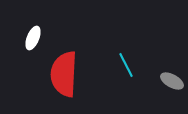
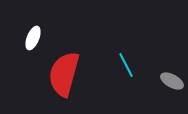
red semicircle: rotated 12 degrees clockwise
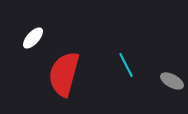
white ellipse: rotated 20 degrees clockwise
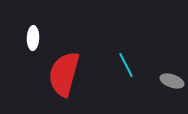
white ellipse: rotated 40 degrees counterclockwise
gray ellipse: rotated 10 degrees counterclockwise
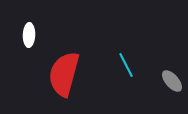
white ellipse: moved 4 px left, 3 px up
gray ellipse: rotated 30 degrees clockwise
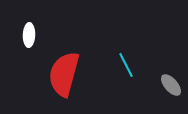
gray ellipse: moved 1 px left, 4 px down
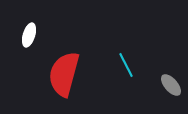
white ellipse: rotated 15 degrees clockwise
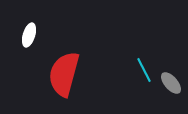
cyan line: moved 18 px right, 5 px down
gray ellipse: moved 2 px up
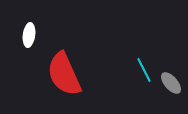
white ellipse: rotated 10 degrees counterclockwise
red semicircle: rotated 39 degrees counterclockwise
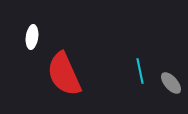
white ellipse: moved 3 px right, 2 px down
cyan line: moved 4 px left, 1 px down; rotated 15 degrees clockwise
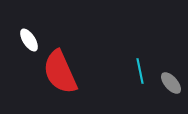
white ellipse: moved 3 px left, 3 px down; rotated 40 degrees counterclockwise
red semicircle: moved 4 px left, 2 px up
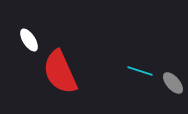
cyan line: rotated 60 degrees counterclockwise
gray ellipse: moved 2 px right
